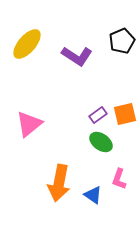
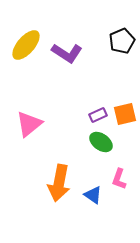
yellow ellipse: moved 1 px left, 1 px down
purple L-shape: moved 10 px left, 3 px up
purple rectangle: rotated 12 degrees clockwise
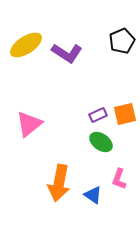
yellow ellipse: rotated 16 degrees clockwise
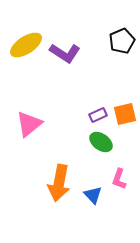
purple L-shape: moved 2 px left
blue triangle: rotated 12 degrees clockwise
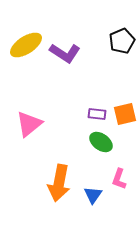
purple rectangle: moved 1 px left, 1 px up; rotated 30 degrees clockwise
blue triangle: rotated 18 degrees clockwise
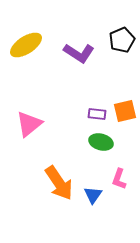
black pentagon: moved 1 px up
purple L-shape: moved 14 px right
orange square: moved 3 px up
green ellipse: rotated 20 degrees counterclockwise
orange arrow: rotated 45 degrees counterclockwise
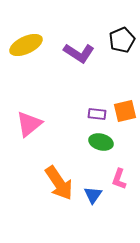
yellow ellipse: rotated 8 degrees clockwise
